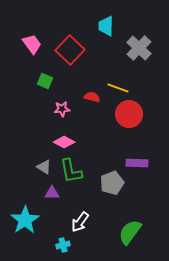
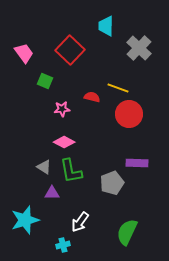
pink trapezoid: moved 8 px left, 9 px down
cyan star: rotated 16 degrees clockwise
green semicircle: moved 3 px left; rotated 12 degrees counterclockwise
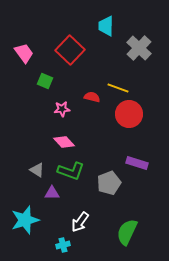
pink diamond: rotated 20 degrees clockwise
purple rectangle: rotated 15 degrees clockwise
gray triangle: moved 7 px left, 3 px down
green L-shape: rotated 60 degrees counterclockwise
gray pentagon: moved 3 px left
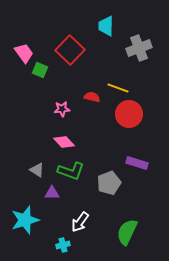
gray cross: rotated 25 degrees clockwise
green square: moved 5 px left, 11 px up
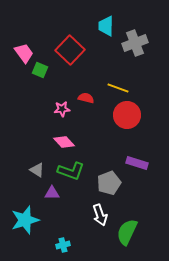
gray cross: moved 4 px left, 5 px up
red semicircle: moved 6 px left, 1 px down
red circle: moved 2 px left, 1 px down
white arrow: moved 20 px right, 7 px up; rotated 55 degrees counterclockwise
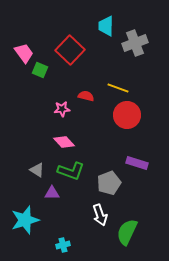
red semicircle: moved 2 px up
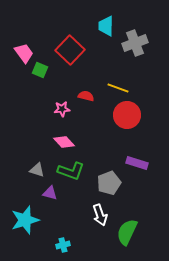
gray triangle: rotated 14 degrees counterclockwise
purple triangle: moved 2 px left; rotated 14 degrees clockwise
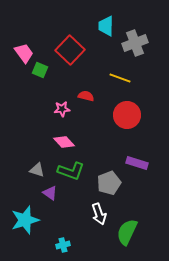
yellow line: moved 2 px right, 10 px up
purple triangle: rotated 21 degrees clockwise
white arrow: moved 1 px left, 1 px up
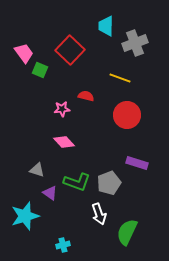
green L-shape: moved 6 px right, 11 px down
cyan star: moved 4 px up
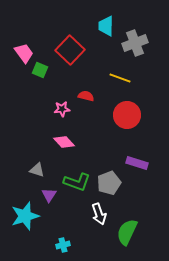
purple triangle: moved 1 px left, 2 px down; rotated 28 degrees clockwise
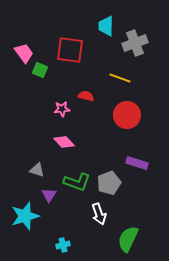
red square: rotated 36 degrees counterclockwise
green semicircle: moved 1 px right, 7 px down
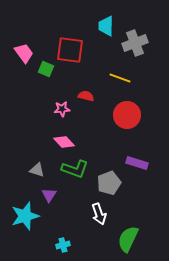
green square: moved 6 px right, 1 px up
green L-shape: moved 2 px left, 13 px up
